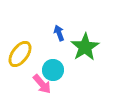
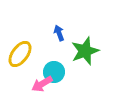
green star: moved 4 px down; rotated 12 degrees clockwise
cyan circle: moved 1 px right, 2 px down
pink arrow: rotated 100 degrees clockwise
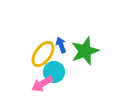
blue arrow: moved 2 px right, 12 px down
yellow ellipse: moved 23 px right
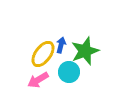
blue arrow: rotated 35 degrees clockwise
cyan circle: moved 15 px right
pink arrow: moved 4 px left, 4 px up
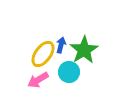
green star: moved 1 px left, 1 px up; rotated 12 degrees counterclockwise
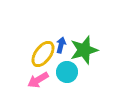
green star: rotated 16 degrees clockwise
cyan circle: moved 2 px left
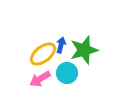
yellow ellipse: rotated 16 degrees clockwise
cyan circle: moved 1 px down
pink arrow: moved 2 px right, 1 px up
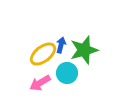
pink arrow: moved 4 px down
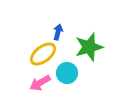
blue arrow: moved 3 px left, 13 px up
green star: moved 5 px right, 3 px up
